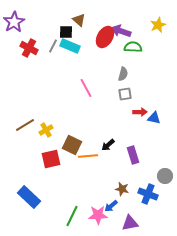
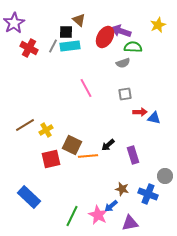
purple star: moved 1 px down
cyan rectangle: rotated 30 degrees counterclockwise
gray semicircle: moved 11 px up; rotated 56 degrees clockwise
pink star: rotated 30 degrees clockwise
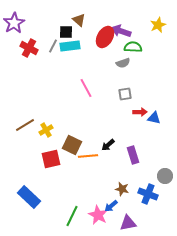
purple triangle: moved 2 px left
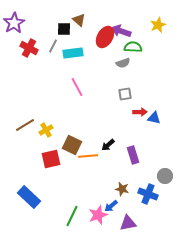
black square: moved 2 px left, 3 px up
cyan rectangle: moved 3 px right, 7 px down
pink line: moved 9 px left, 1 px up
pink star: rotated 24 degrees clockwise
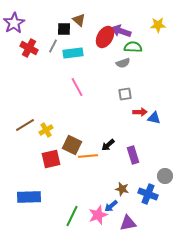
yellow star: rotated 21 degrees clockwise
blue rectangle: rotated 45 degrees counterclockwise
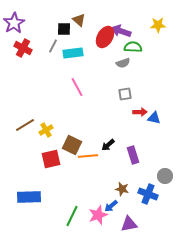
red cross: moved 6 px left
purple triangle: moved 1 px right, 1 px down
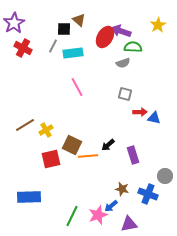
yellow star: rotated 28 degrees counterclockwise
gray square: rotated 24 degrees clockwise
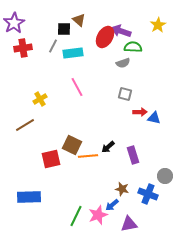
red cross: rotated 36 degrees counterclockwise
yellow cross: moved 6 px left, 31 px up
black arrow: moved 2 px down
blue arrow: moved 1 px right, 1 px up
green line: moved 4 px right
